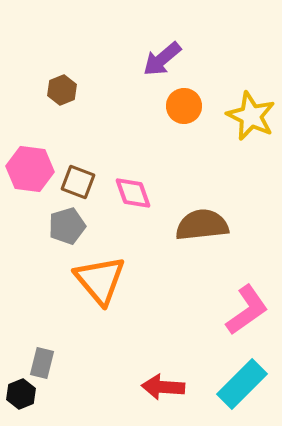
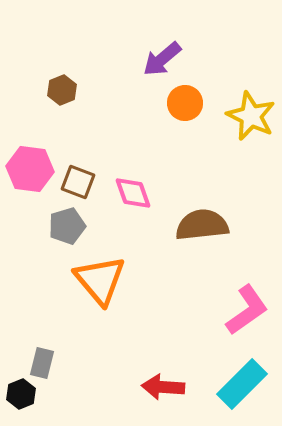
orange circle: moved 1 px right, 3 px up
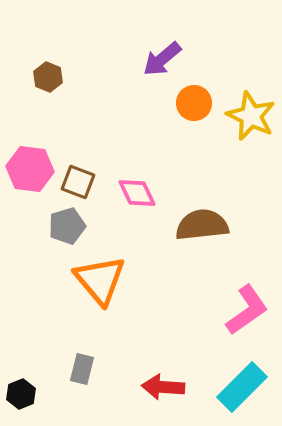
brown hexagon: moved 14 px left, 13 px up; rotated 16 degrees counterclockwise
orange circle: moved 9 px right
pink diamond: moved 4 px right; rotated 6 degrees counterclockwise
gray rectangle: moved 40 px right, 6 px down
cyan rectangle: moved 3 px down
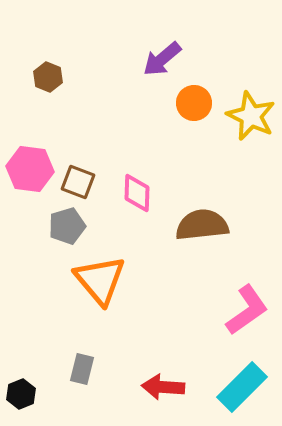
pink diamond: rotated 27 degrees clockwise
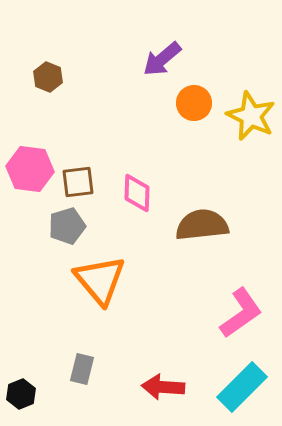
brown square: rotated 28 degrees counterclockwise
pink L-shape: moved 6 px left, 3 px down
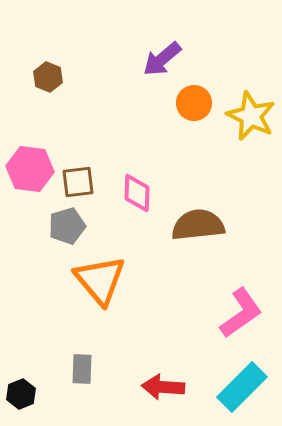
brown semicircle: moved 4 px left
gray rectangle: rotated 12 degrees counterclockwise
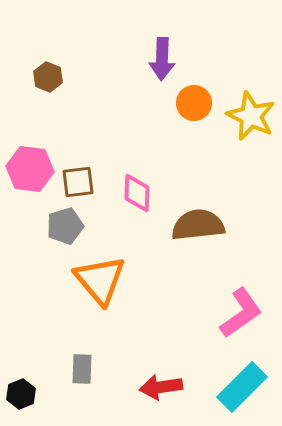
purple arrow: rotated 48 degrees counterclockwise
gray pentagon: moved 2 px left
red arrow: moved 2 px left; rotated 12 degrees counterclockwise
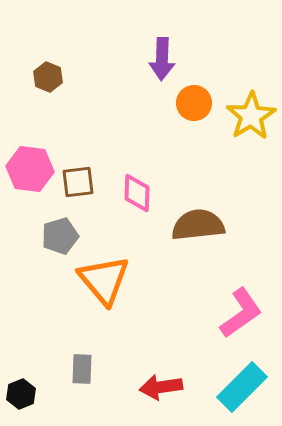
yellow star: rotated 15 degrees clockwise
gray pentagon: moved 5 px left, 10 px down
orange triangle: moved 4 px right
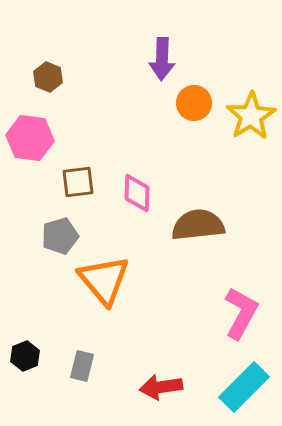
pink hexagon: moved 31 px up
pink L-shape: rotated 26 degrees counterclockwise
gray rectangle: moved 3 px up; rotated 12 degrees clockwise
cyan rectangle: moved 2 px right
black hexagon: moved 4 px right, 38 px up
